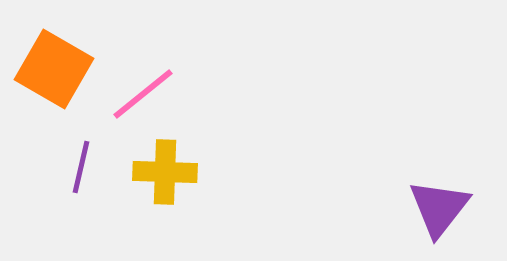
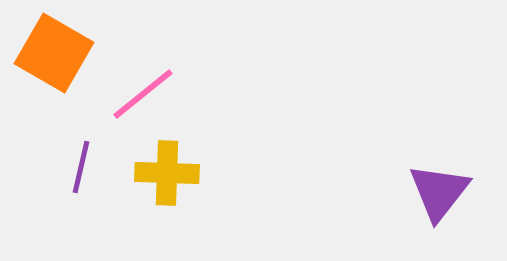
orange square: moved 16 px up
yellow cross: moved 2 px right, 1 px down
purple triangle: moved 16 px up
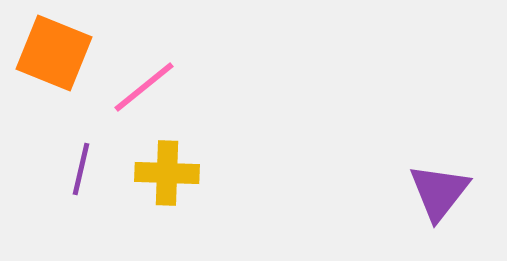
orange square: rotated 8 degrees counterclockwise
pink line: moved 1 px right, 7 px up
purple line: moved 2 px down
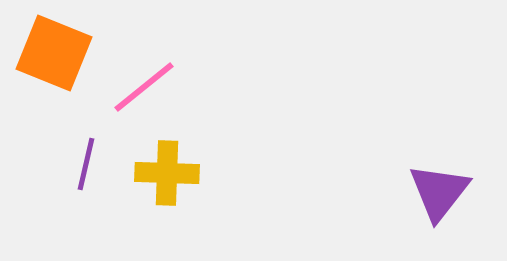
purple line: moved 5 px right, 5 px up
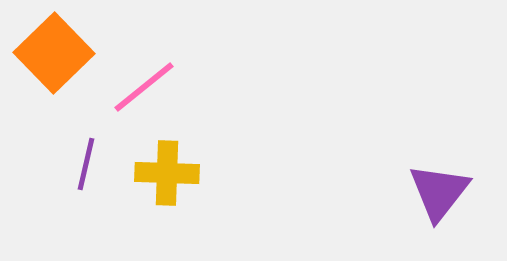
orange square: rotated 24 degrees clockwise
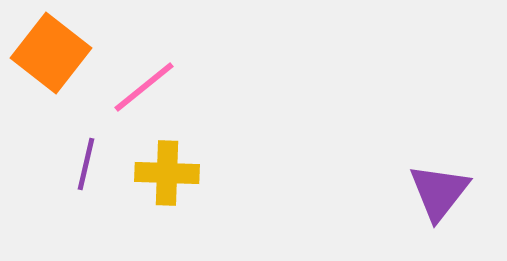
orange square: moved 3 px left; rotated 8 degrees counterclockwise
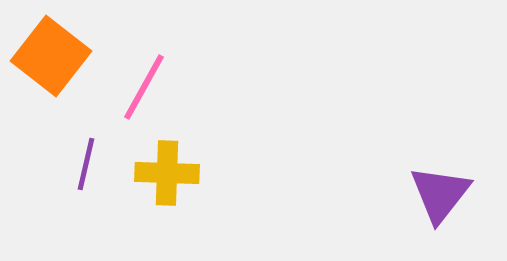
orange square: moved 3 px down
pink line: rotated 22 degrees counterclockwise
purple triangle: moved 1 px right, 2 px down
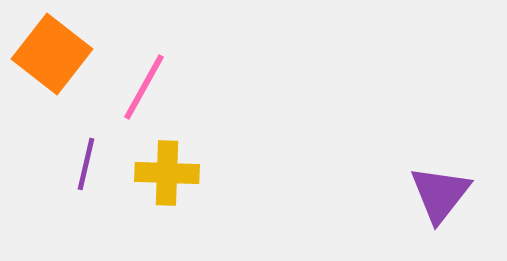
orange square: moved 1 px right, 2 px up
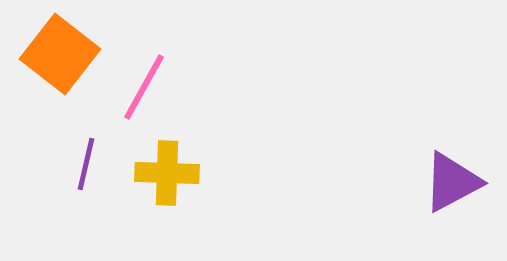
orange square: moved 8 px right
purple triangle: moved 12 px right, 12 px up; rotated 24 degrees clockwise
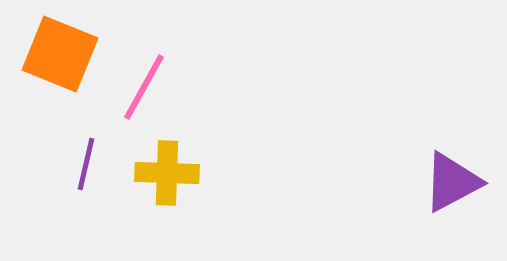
orange square: rotated 16 degrees counterclockwise
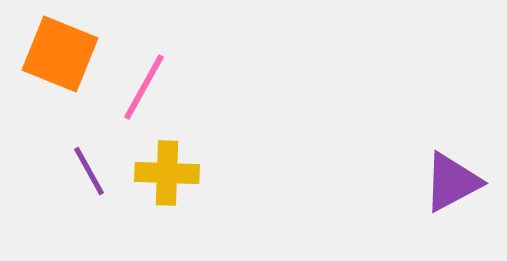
purple line: moved 3 px right, 7 px down; rotated 42 degrees counterclockwise
